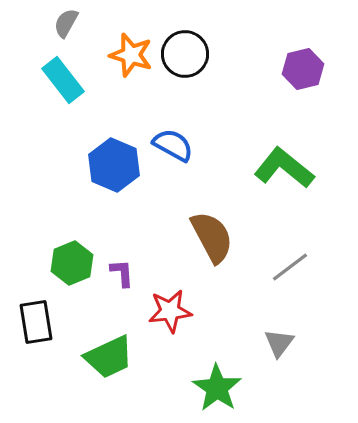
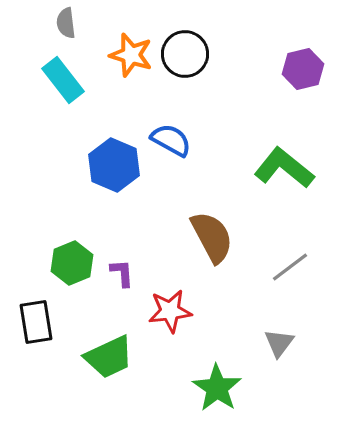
gray semicircle: rotated 36 degrees counterclockwise
blue semicircle: moved 2 px left, 5 px up
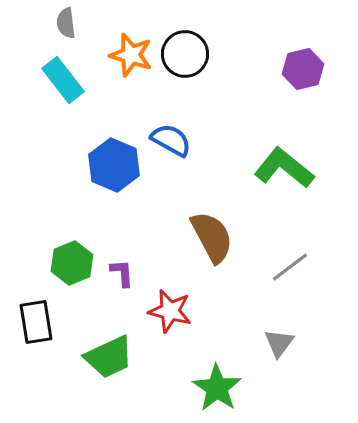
red star: rotated 21 degrees clockwise
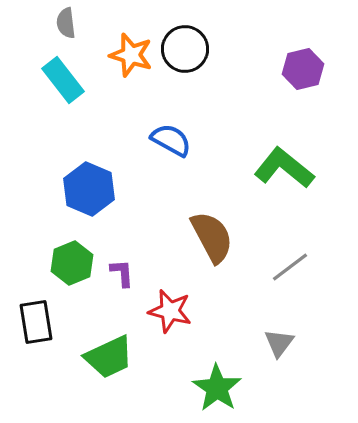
black circle: moved 5 px up
blue hexagon: moved 25 px left, 24 px down
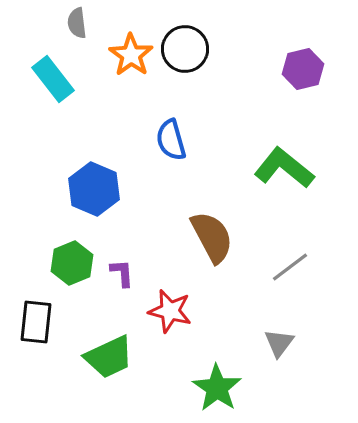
gray semicircle: moved 11 px right
orange star: rotated 18 degrees clockwise
cyan rectangle: moved 10 px left, 1 px up
blue semicircle: rotated 135 degrees counterclockwise
blue hexagon: moved 5 px right
black rectangle: rotated 15 degrees clockwise
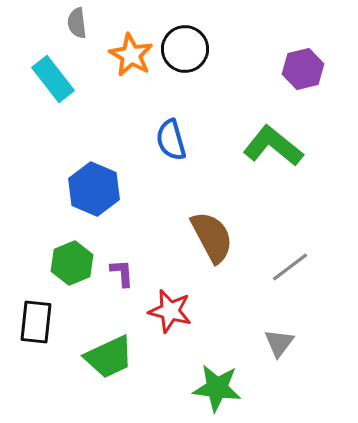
orange star: rotated 6 degrees counterclockwise
green L-shape: moved 11 px left, 22 px up
green star: rotated 27 degrees counterclockwise
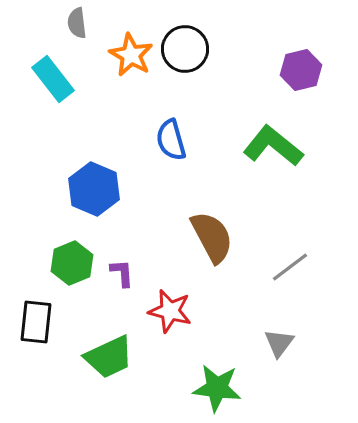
purple hexagon: moved 2 px left, 1 px down
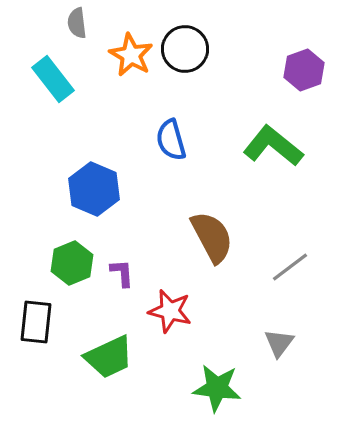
purple hexagon: moved 3 px right; rotated 6 degrees counterclockwise
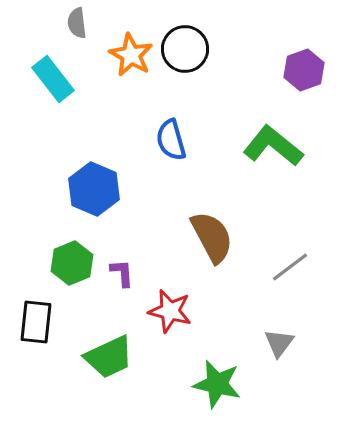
green star: moved 4 px up; rotated 6 degrees clockwise
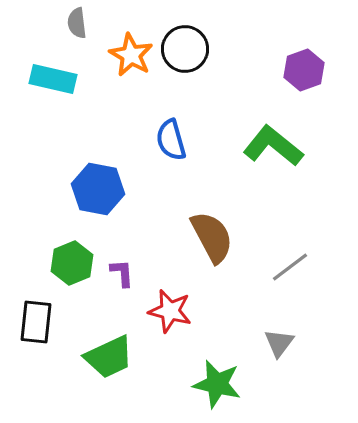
cyan rectangle: rotated 39 degrees counterclockwise
blue hexagon: moved 4 px right; rotated 12 degrees counterclockwise
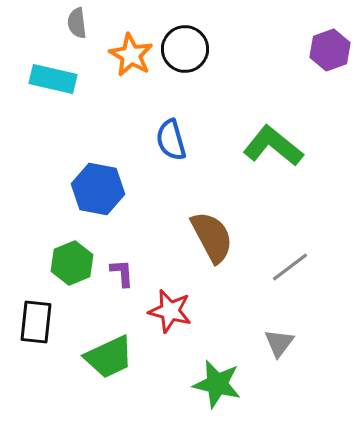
purple hexagon: moved 26 px right, 20 px up
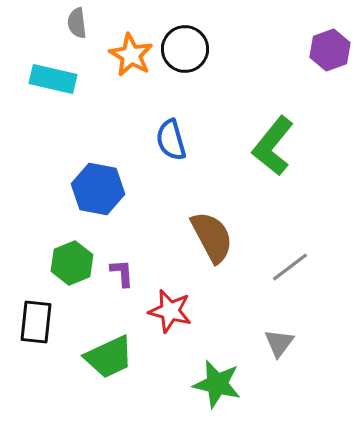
green L-shape: rotated 90 degrees counterclockwise
